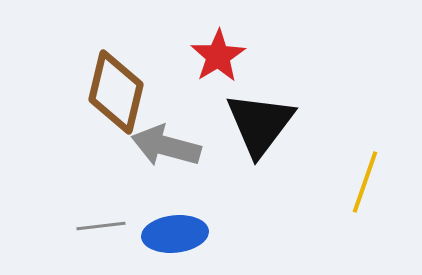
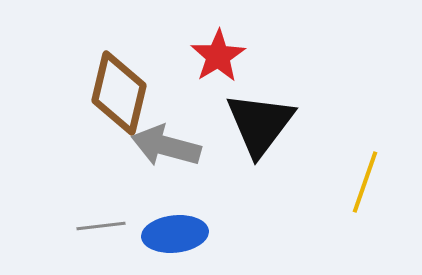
brown diamond: moved 3 px right, 1 px down
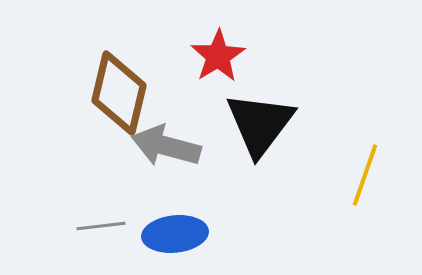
yellow line: moved 7 px up
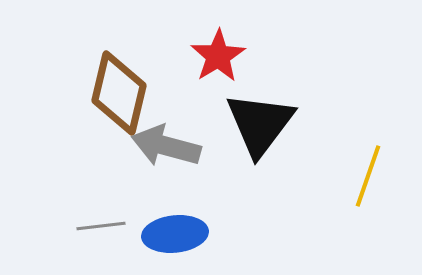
yellow line: moved 3 px right, 1 px down
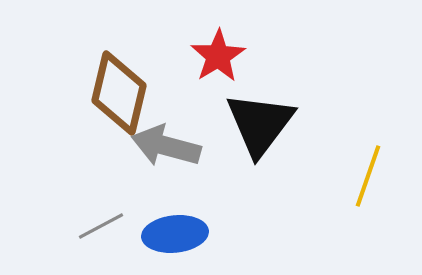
gray line: rotated 21 degrees counterclockwise
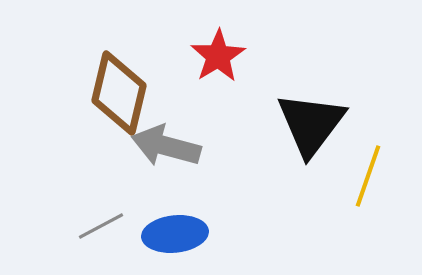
black triangle: moved 51 px right
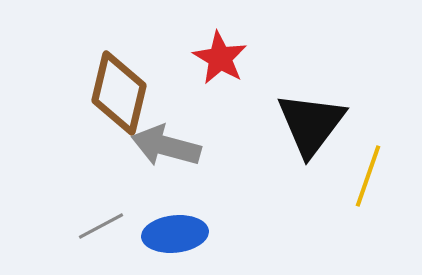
red star: moved 2 px right, 2 px down; rotated 10 degrees counterclockwise
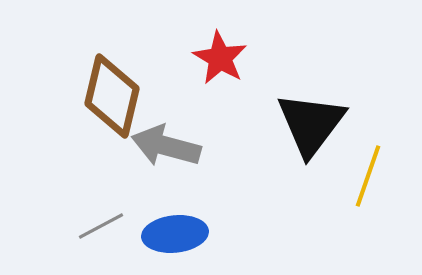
brown diamond: moved 7 px left, 3 px down
